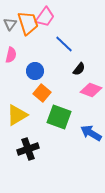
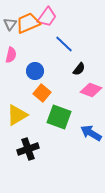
pink trapezoid: moved 2 px right
orange trapezoid: rotated 95 degrees counterclockwise
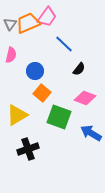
pink diamond: moved 6 px left, 8 px down
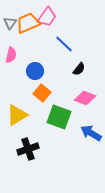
gray triangle: moved 1 px up
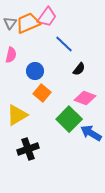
green square: moved 10 px right, 2 px down; rotated 25 degrees clockwise
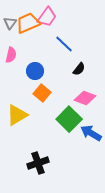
black cross: moved 10 px right, 14 px down
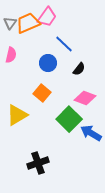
blue circle: moved 13 px right, 8 px up
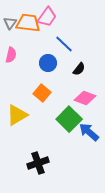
orange trapezoid: rotated 30 degrees clockwise
blue arrow: moved 2 px left, 1 px up; rotated 10 degrees clockwise
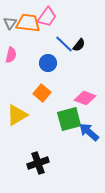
black semicircle: moved 24 px up
green square: rotated 30 degrees clockwise
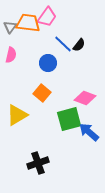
gray triangle: moved 4 px down
blue line: moved 1 px left
